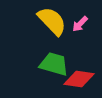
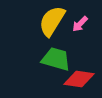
yellow semicircle: rotated 104 degrees counterclockwise
green trapezoid: moved 2 px right, 5 px up
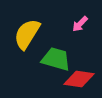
yellow semicircle: moved 25 px left, 13 px down
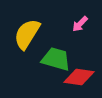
red diamond: moved 2 px up
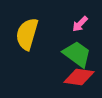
yellow semicircle: rotated 16 degrees counterclockwise
green trapezoid: moved 21 px right, 5 px up; rotated 20 degrees clockwise
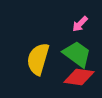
yellow semicircle: moved 11 px right, 25 px down
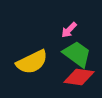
pink arrow: moved 11 px left, 6 px down
yellow semicircle: moved 6 px left, 3 px down; rotated 132 degrees counterclockwise
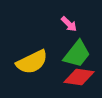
pink arrow: moved 6 px up; rotated 90 degrees counterclockwise
green trapezoid: rotated 92 degrees clockwise
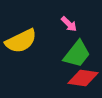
yellow semicircle: moved 11 px left, 21 px up
red diamond: moved 4 px right, 1 px down
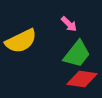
red diamond: moved 1 px left, 1 px down
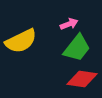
pink arrow: rotated 66 degrees counterclockwise
green trapezoid: moved 6 px up
